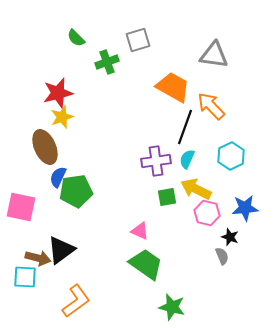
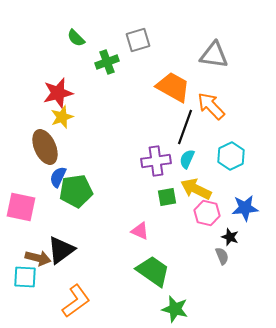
green trapezoid: moved 7 px right, 7 px down
green star: moved 3 px right, 2 px down
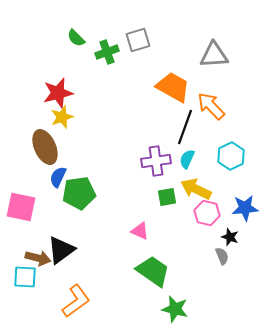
gray triangle: rotated 12 degrees counterclockwise
green cross: moved 10 px up
green pentagon: moved 3 px right, 2 px down
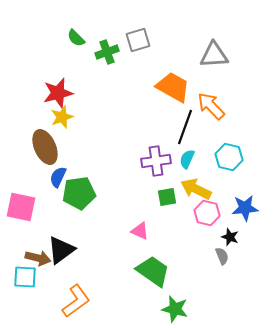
cyan hexagon: moved 2 px left, 1 px down; rotated 20 degrees counterclockwise
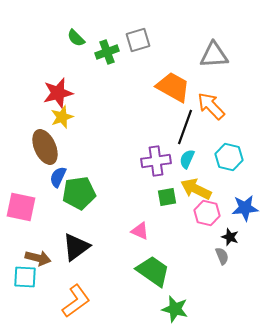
black triangle: moved 15 px right, 3 px up
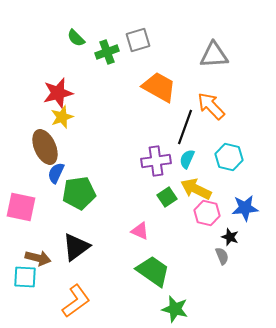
orange trapezoid: moved 14 px left
blue semicircle: moved 2 px left, 4 px up
green square: rotated 24 degrees counterclockwise
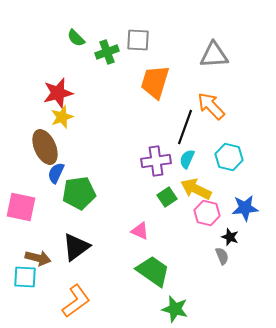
gray square: rotated 20 degrees clockwise
orange trapezoid: moved 4 px left, 5 px up; rotated 102 degrees counterclockwise
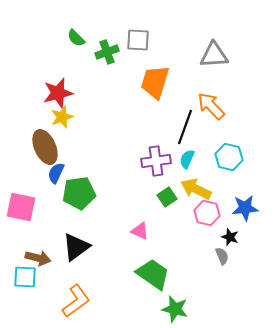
green trapezoid: moved 3 px down
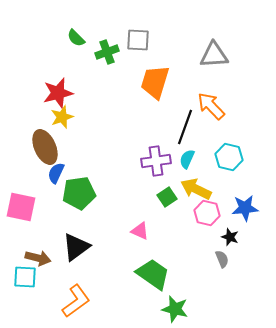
gray semicircle: moved 3 px down
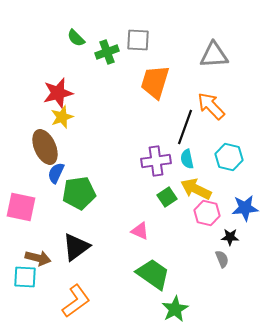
cyan semicircle: rotated 36 degrees counterclockwise
black star: rotated 18 degrees counterclockwise
green star: rotated 28 degrees clockwise
